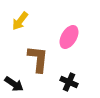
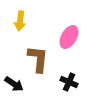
yellow arrow: rotated 30 degrees counterclockwise
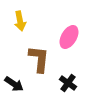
yellow arrow: rotated 18 degrees counterclockwise
brown L-shape: moved 1 px right
black cross: moved 1 px left, 1 px down; rotated 12 degrees clockwise
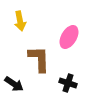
brown L-shape: rotated 8 degrees counterclockwise
black cross: rotated 18 degrees counterclockwise
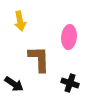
pink ellipse: rotated 25 degrees counterclockwise
black cross: moved 2 px right
